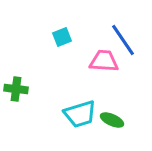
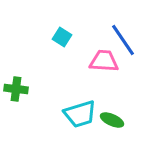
cyan square: rotated 36 degrees counterclockwise
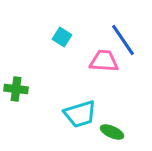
green ellipse: moved 12 px down
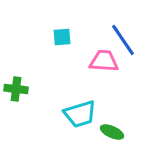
cyan square: rotated 36 degrees counterclockwise
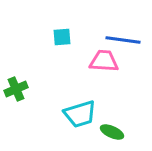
blue line: rotated 48 degrees counterclockwise
green cross: rotated 30 degrees counterclockwise
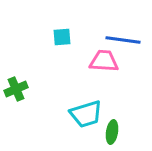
cyan trapezoid: moved 6 px right
green ellipse: rotated 75 degrees clockwise
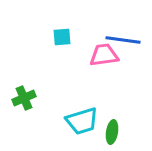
pink trapezoid: moved 6 px up; rotated 12 degrees counterclockwise
green cross: moved 8 px right, 9 px down
cyan trapezoid: moved 4 px left, 7 px down
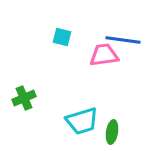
cyan square: rotated 18 degrees clockwise
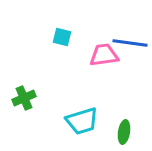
blue line: moved 7 px right, 3 px down
green ellipse: moved 12 px right
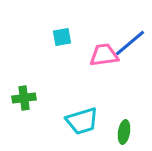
cyan square: rotated 24 degrees counterclockwise
blue line: rotated 48 degrees counterclockwise
green cross: rotated 15 degrees clockwise
